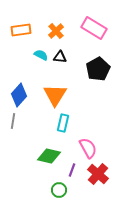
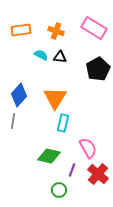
orange cross: rotated 28 degrees counterclockwise
orange triangle: moved 3 px down
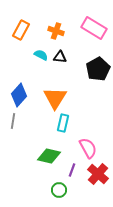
orange rectangle: rotated 54 degrees counterclockwise
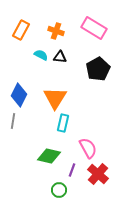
blue diamond: rotated 15 degrees counterclockwise
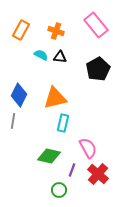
pink rectangle: moved 2 px right, 3 px up; rotated 20 degrees clockwise
orange triangle: rotated 45 degrees clockwise
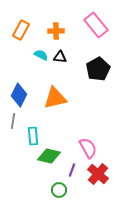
orange cross: rotated 21 degrees counterclockwise
cyan rectangle: moved 30 px left, 13 px down; rotated 18 degrees counterclockwise
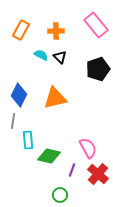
black triangle: rotated 40 degrees clockwise
black pentagon: rotated 10 degrees clockwise
cyan rectangle: moved 5 px left, 4 px down
green circle: moved 1 px right, 5 px down
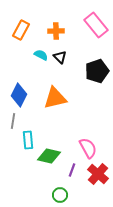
black pentagon: moved 1 px left, 2 px down
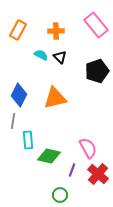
orange rectangle: moved 3 px left
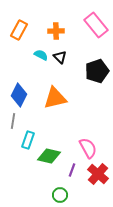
orange rectangle: moved 1 px right
cyan rectangle: rotated 24 degrees clockwise
